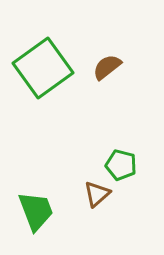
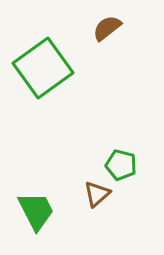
brown semicircle: moved 39 px up
green trapezoid: rotated 6 degrees counterclockwise
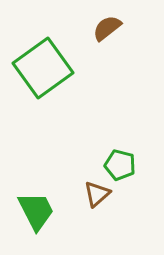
green pentagon: moved 1 px left
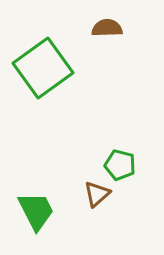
brown semicircle: rotated 36 degrees clockwise
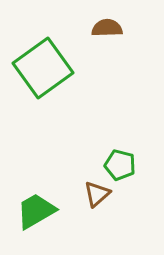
green trapezoid: rotated 93 degrees counterclockwise
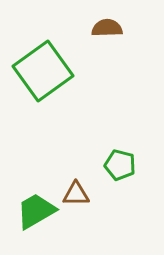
green square: moved 3 px down
brown triangle: moved 21 px left; rotated 40 degrees clockwise
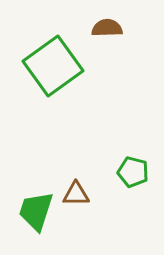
green square: moved 10 px right, 5 px up
green pentagon: moved 13 px right, 7 px down
green trapezoid: rotated 42 degrees counterclockwise
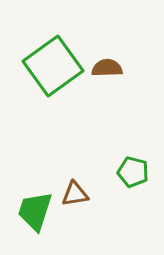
brown semicircle: moved 40 px down
brown triangle: moved 1 px left; rotated 8 degrees counterclockwise
green trapezoid: moved 1 px left
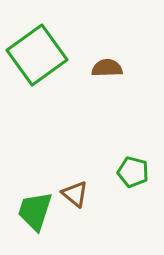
green square: moved 16 px left, 11 px up
brown triangle: rotated 48 degrees clockwise
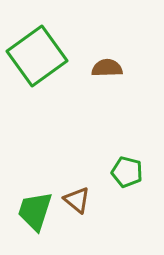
green square: moved 1 px down
green pentagon: moved 6 px left
brown triangle: moved 2 px right, 6 px down
